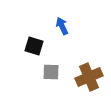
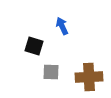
brown cross: rotated 20 degrees clockwise
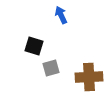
blue arrow: moved 1 px left, 11 px up
gray square: moved 4 px up; rotated 18 degrees counterclockwise
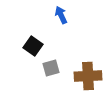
black square: moved 1 px left; rotated 18 degrees clockwise
brown cross: moved 1 px left, 1 px up
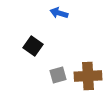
blue arrow: moved 2 px left, 2 px up; rotated 48 degrees counterclockwise
gray square: moved 7 px right, 7 px down
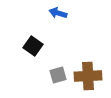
blue arrow: moved 1 px left
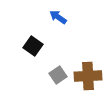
blue arrow: moved 4 px down; rotated 18 degrees clockwise
gray square: rotated 18 degrees counterclockwise
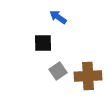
black square: moved 10 px right, 3 px up; rotated 36 degrees counterclockwise
gray square: moved 4 px up
